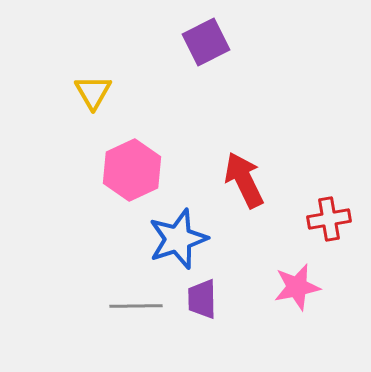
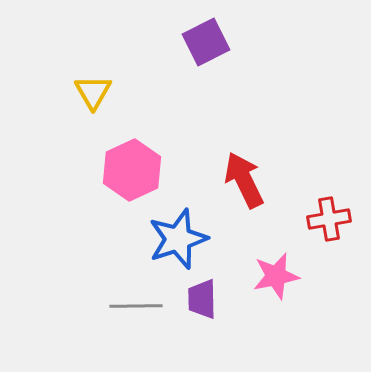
pink star: moved 21 px left, 11 px up
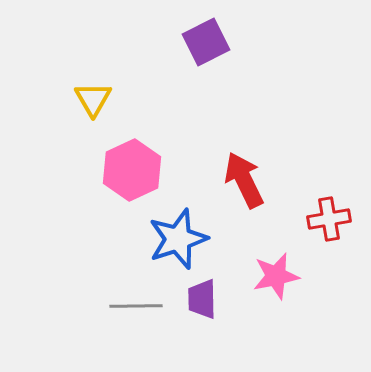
yellow triangle: moved 7 px down
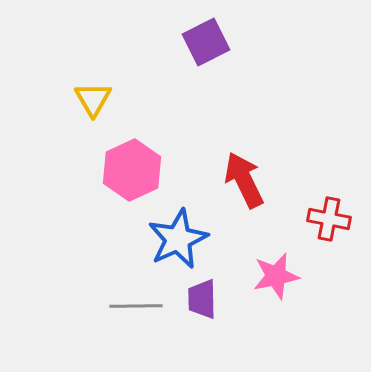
red cross: rotated 21 degrees clockwise
blue star: rotated 6 degrees counterclockwise
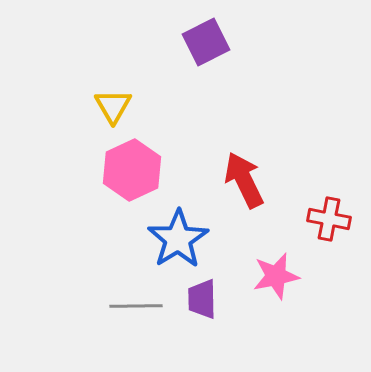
yellow triangle: moved 20 px right, 7 px down
blue star: rotated 8 degrees counterclockwise
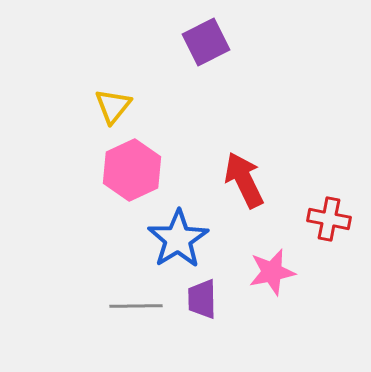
yellow triangle: rotated 9 degrees clockwise
pink star: moved 4 px left, 4 px up
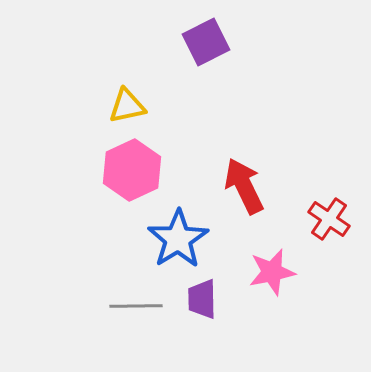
yellow triangle: moved 14 px right; rotated 39 degrees clockwise
red arrow: moved 6 px down
red cross: rotated 24 degrees clockwise
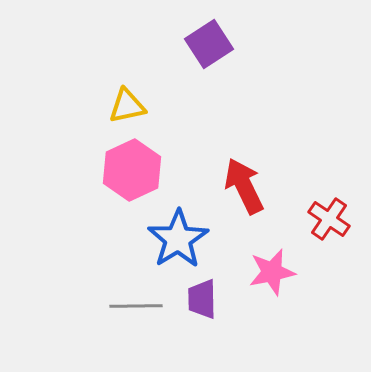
purple square: moved 3 px right, 2 px down; rotated 6 degrees counterclockwise
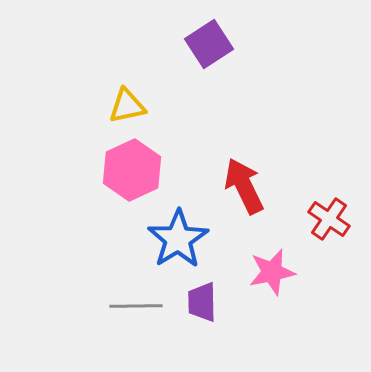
purple trapezoid: moved 3 px down
